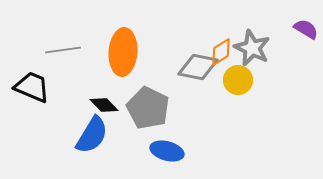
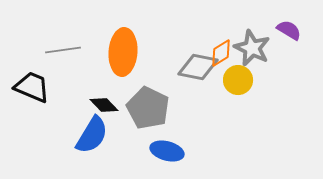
purple semicircle: moved 17 px left, 1 px down
orange diamond: moved 1 px down
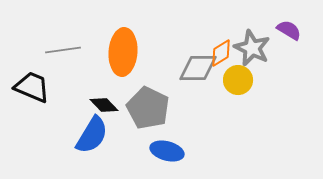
gray diamond: moved 1 px down; rotated 12 degrees counterclockwise
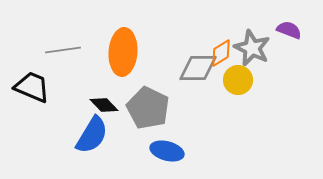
purple semicircle: rotated 10 degrees counterclockwise
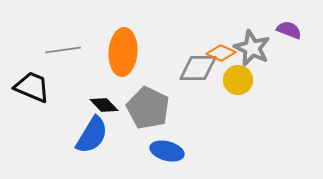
orange diamond: rotated 56 degrees clockwise
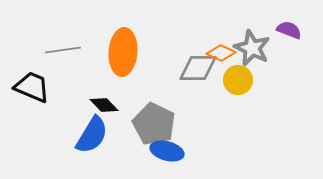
gray pentagon: moved 6 px right, 16 px down
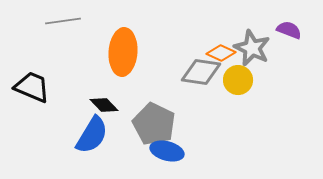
gray line: moved 29 px up
gray diamond: moved 3 px right, 4 px down; rotated 9 degrees clockwise
